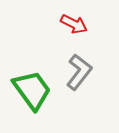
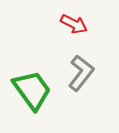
gray L-shape: moved 2 px right, 1 px down
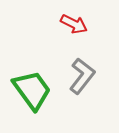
gray L-shape: moved 1 px right, 3 px down
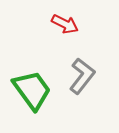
red arrow: moved 9 px left
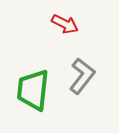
green trapezoid: moved 1 px right; rotated 138 degrees counterclockwise
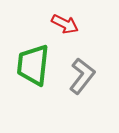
green trapezoid: moved 25 px up
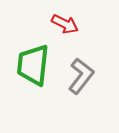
gray L-shape: moved 1 px left
